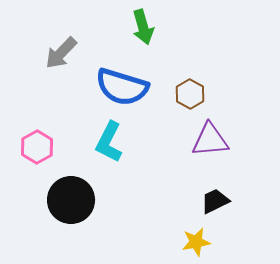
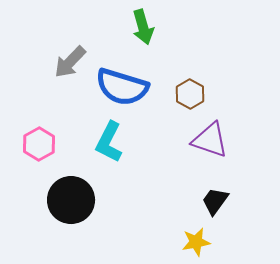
gray arrow: moved 9 px right, 9 px down
purple triangle: rotated 24 degrees clockwise
pink hexagon: moved 2 px right, 3 px up
black trapezoid: rotated 28 degrees counterclockwise
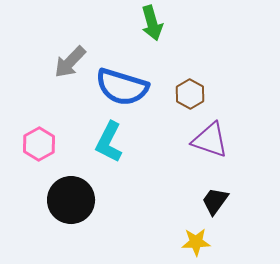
green arrow: moved 9 px right, 4 px up
yellow star: rotated 8 degrees clockwise
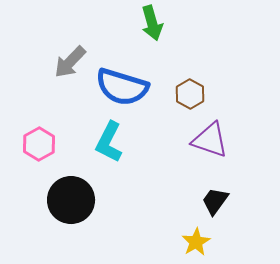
yellow star: rotated 28 degrees counterclockwise
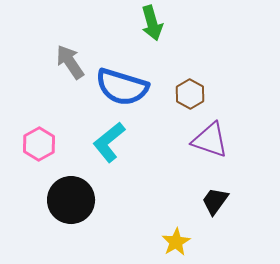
gray arrow: rotated 102 degrees clockwise
cyan L-shape: rotated 24 degrees clockwise
yellow star: moved 20 px left
